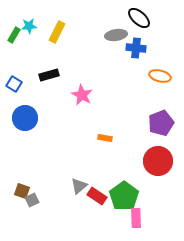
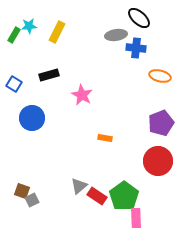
blue circle: moved 7 px right
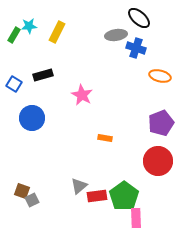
blue cross: rotated 12 degrees clockwise
black rectangle: moved 6 px left
red rectangle: rotated 42 degrees counterclockwise
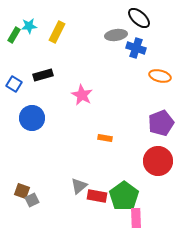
red rectangle: rotated 18 degrees clockwise
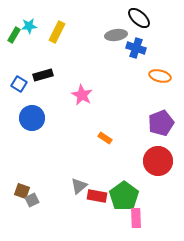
blue square: moved 5 px right
orange rectangle: rotated 24 degrees clockwise
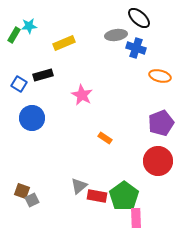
yellow rectangle: moved 7 px right, 11 px down; rotated 40 degrees clockwise
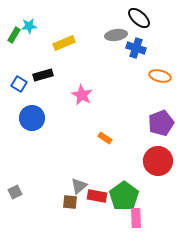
brown square: moved 48 px right, 11 px down; rotated 14 degrees counterclockwise
gray square: moved 17 px left, 8 px up
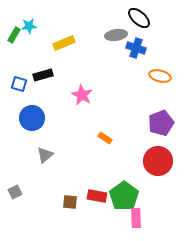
blue square: rotated 14 degrees counterclockwise
gray triangle: moved 34 px left, 31 px up
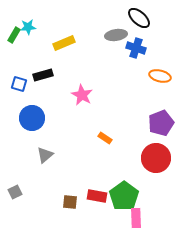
cyan star: moved 1 px left, 1 px down
red circle: moved 2 px left, 3 px up
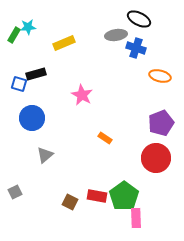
black ellipse: moved 1 px down; rotated 15 degrees counterclockwise
black rectangle: moved 7 px left, 1 px up
brown square: rotated 21 degrees clockwise
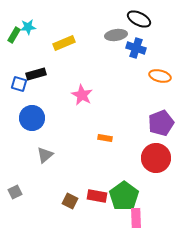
orange rectangle: rotated 24 degrees counterclockwise
brown square: moved 1 px up
